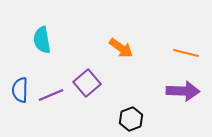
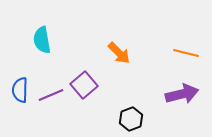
orange arrow: moved 2 px left, 5 px down; rotated 10 degrees clockwise
purple square: moved 3 px left, 2 px down
purple arrow: moved 1 px left, 3 px down; rotated 16 degrees counterclockwise
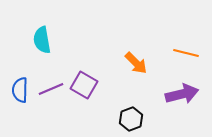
orange arrow: moved 17 px right, 10 px down
purple square: rotated 20 degrees counterclockwise
purple line: moved 6 px up
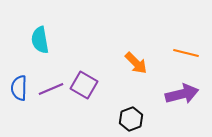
cyan semicircle: moved 2 px left
blue semicircle: moved 1 px left, 2 px up
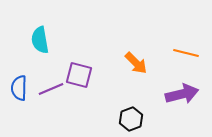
purple square: moved 5 px left, 10 px up; rotated 16 degrees counterclockwise
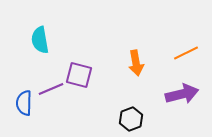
orange line: rotated 40 degrees counterclockwise
orange arrow: rotated 35 degrees clockwise
blue semicircle: moved 5 px right, 15 px down
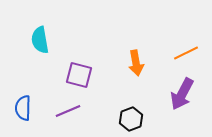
purple line: moved 17 px right, 22 px down
purple arrow: rotated 132 degrees clockwise
blue semicircle: moved 1 px left, 5 px down
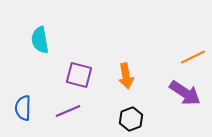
orange line: moved 7 px right, 4 px down
orange arrow: moved 10 px left, 13 px down
purple arrow: moved 3 px right, 1 px up; rotated 84 degrees counterclockwise
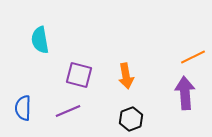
purple arrow: rotated 128 degrees counterclockwise
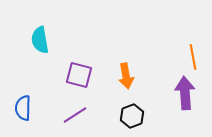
orange line: rotated 75 degrees counterclockwise
purple line: moved 7 px right, 4 px down; rotated 10 degrees counterclockwise
black hexagon: moved 1 px right, 3 px up
